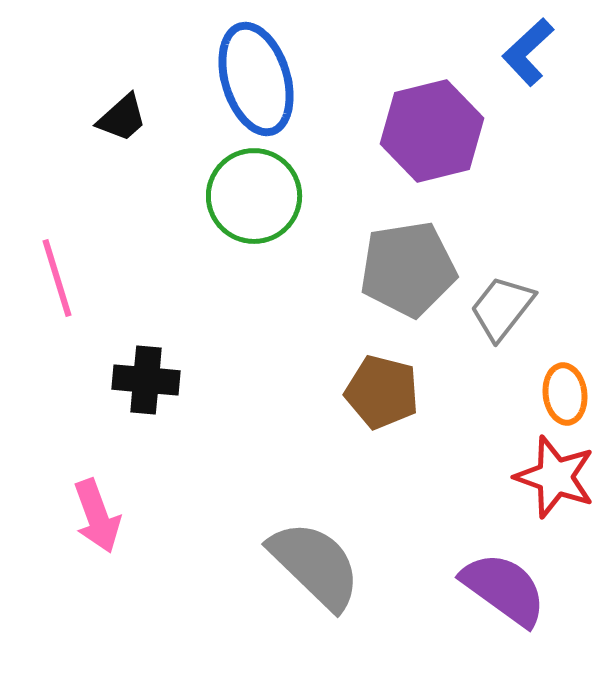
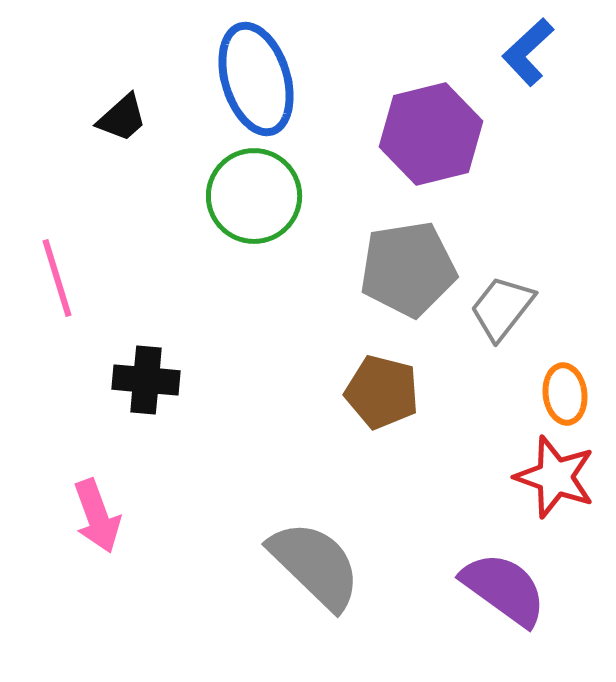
purple hexagon: moved 1 px left, 3 px down
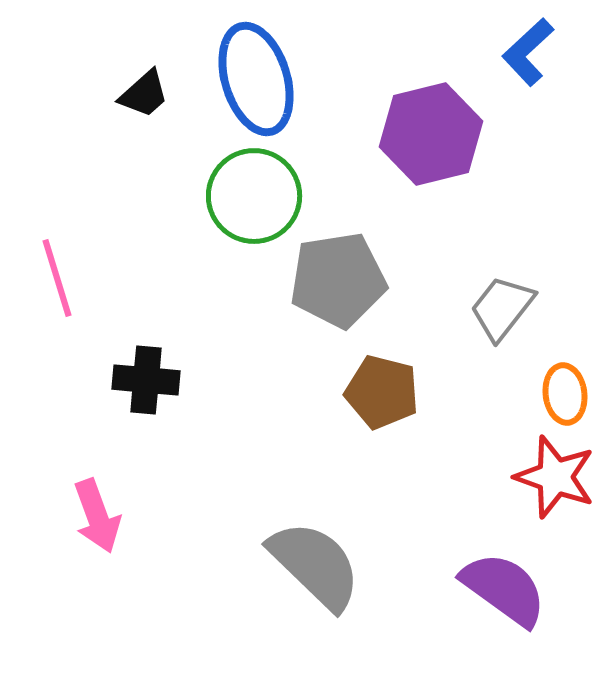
black trapezoid: moved 22 px right, 24 px up
gray pentagon: moved 70 px left, 11 px down
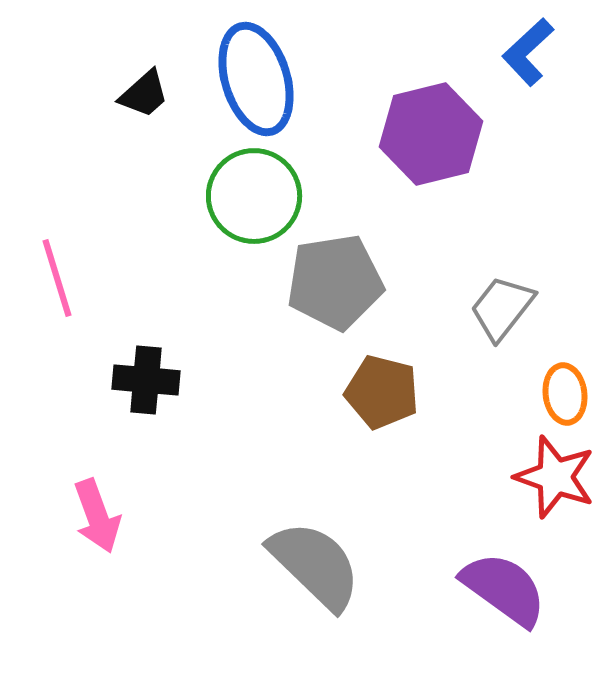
gray pentagon: moved 3 px left, 2 px down
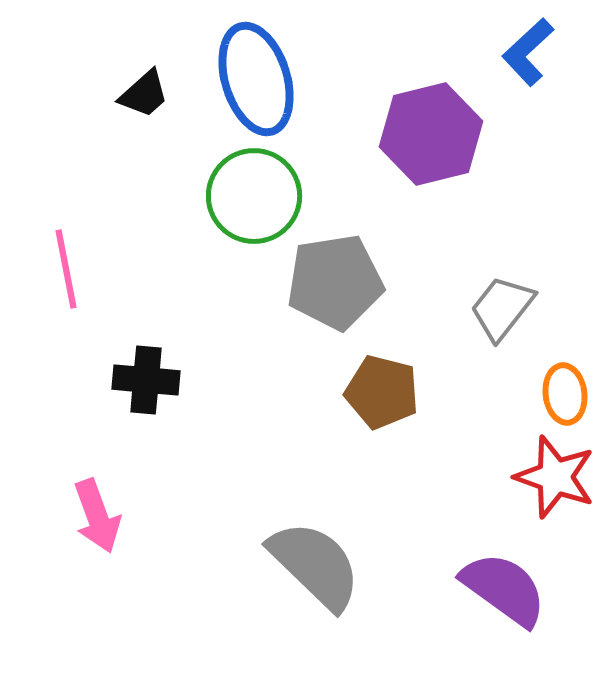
pink line: moved 9 px right, 9 px up; rotated 6 degrees clockwise
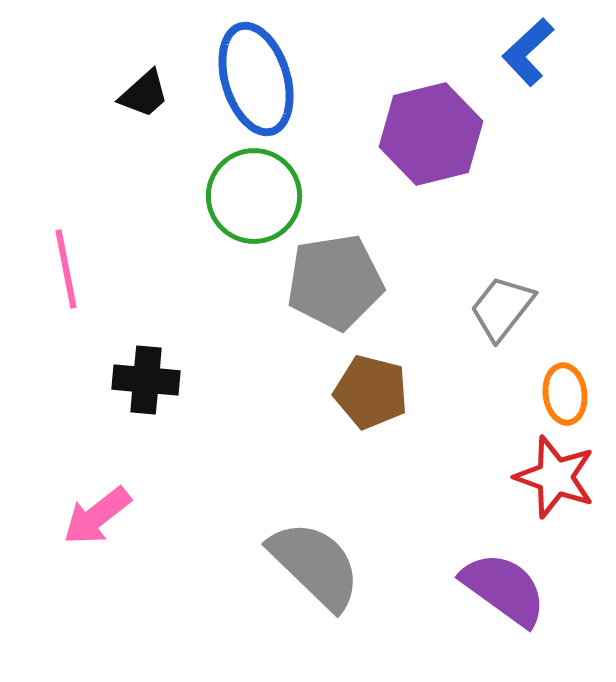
brown pentagon: moved 11 px left
pink arrow: rotated 72 degrees clockwise
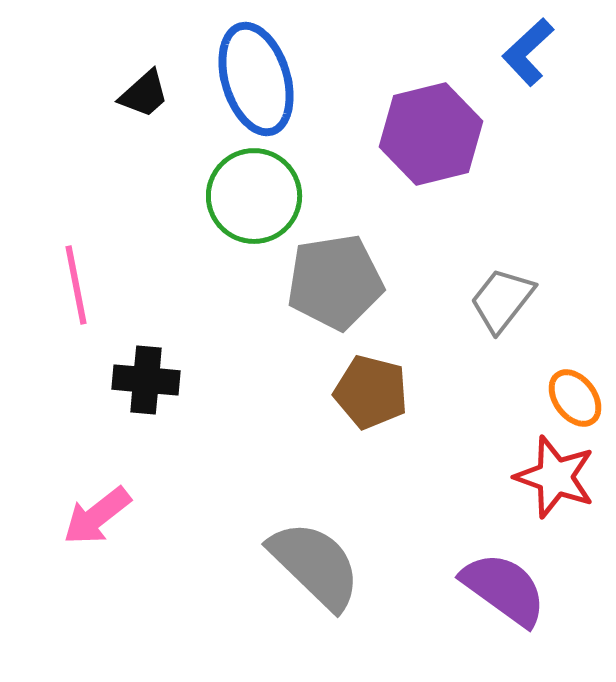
pink line: moved 10 px right, 16 px down
gray trapezoid: moved 8 px up
orange ellipse: moved 10 px right, 4 px down; rotated 30 degrees counterclockwise
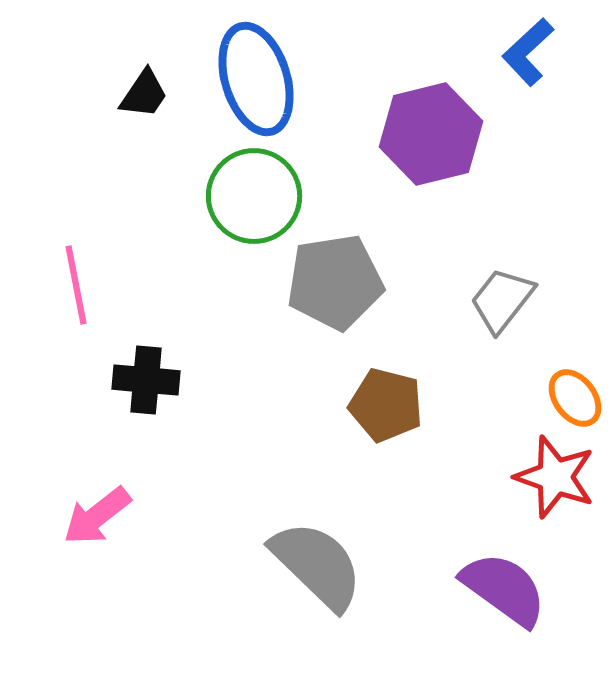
black trapezoid: rotated 14 degrees counterclockwise
brown pentagon: moved 15 px right, 13 px down
gray semicircle: moved 2 px right
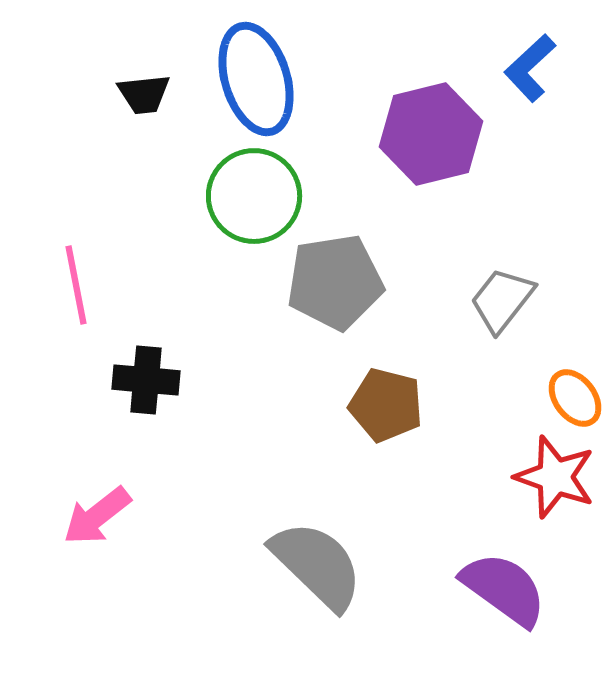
blue L-shape: moved 2 px right, 16 px down
black trapezoid: rotated 50 degrees clockwise
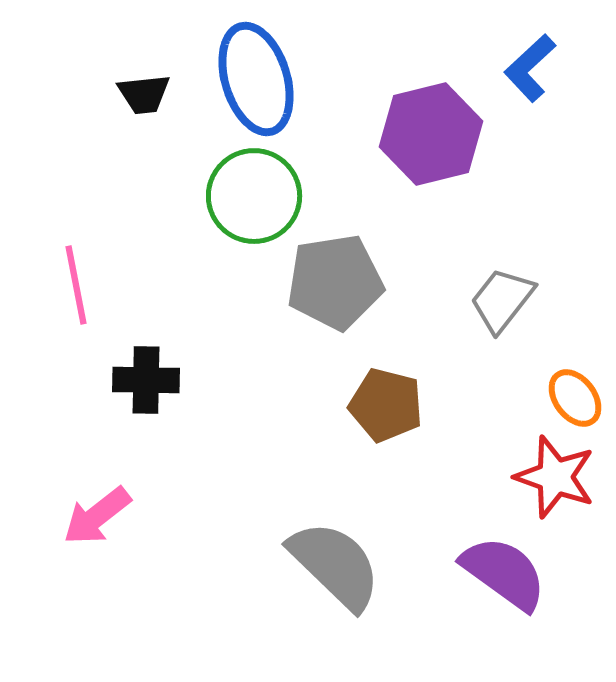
black cross: rotated 4 degrees counterclockwise
gray semicircle: moved 18 px right
purple semicircle: moved 16 px up
